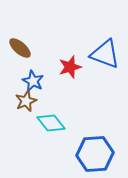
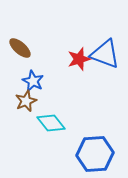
red star: moved 9 px right, 8 px up
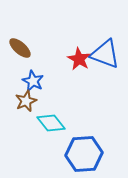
red star: rotated 25 degrees counterclockwise
blue hexagon: moved 11 px left
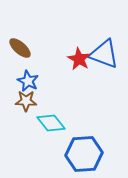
blue triangle: moved 1 px left
blue star: moved 5 px left
brown star: rotated 25 degrees clockwise
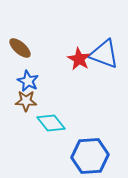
blue hexagon: moved 6 px right, 2 px down
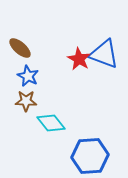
blue star: moved 5 px up
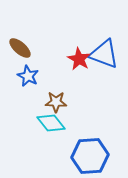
brown star: moved 30 px right, 1 px down
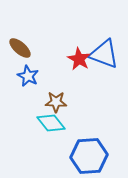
blue hexagon: moved 1 px left
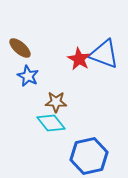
blue hexagon: rotated 9 degrees counterclockwise
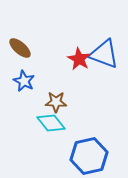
blue star: moved 4 px left, 5 px down
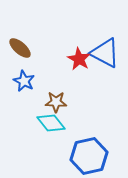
blue triangle: moved 1 px right, 1 px up; rotated 8 degrees clockwise
